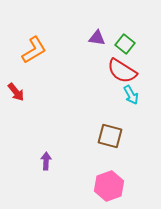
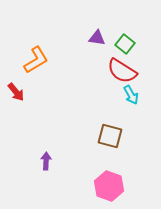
orange L-shape: moved 2 px right, 10 px down
pink hexagon: rotated 20 degrees counterclockwise
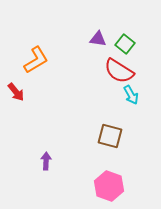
purple triangle: moved 1 px right, 1 px down
red semicircle: moved 3 px left
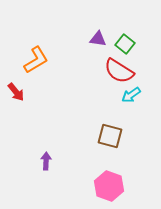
cyan arrow: rotated 84 degrees clockwise
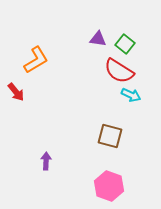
cyan arrow: rotated 120 degrees counterclockwise
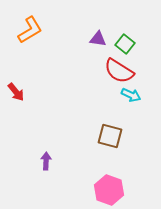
orange L-shape: moved 6 px left, 30 px up
pink hexagon: moved 4 px down
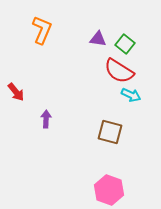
orange L-shape: moved 12 px right; rotated 36 degrees counterclockwise
brown square: moved 4 px up
purple arrow: moved 42 px up
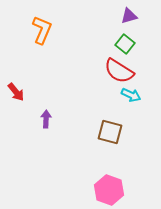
purple triangle: moved 31 px right, 23 px up; rotated 24 degrees counterclockwise
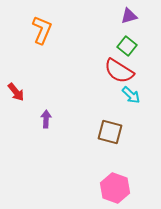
green square: moved 2 px right, 2 px down
cyan arrow: rotated 18 degrees clockwise
pink hexagon: moved 6 px right, 2 px up
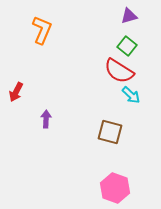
red arrow: rotated 66 degrees clockwise
